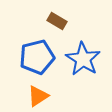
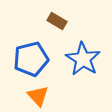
blue pentagon: moved 6 px left, 2 px down
orange triangle: rotated 40 degrees counterclockwise
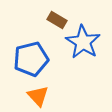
brown rectangle: moved 1 px up
blue star: moved 17 px up
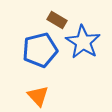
blue pentagon: moved 9 px right, 9 px up
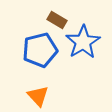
blue star: rotated 8 degrees clockwise
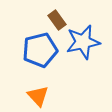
brown rectangle: rotated 24 degrees clockwise
blue star: rotated 20 degrees clockwise
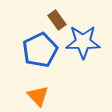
blue star: rotated 12 degrees clockwise
blue pentagon: rotated 12 degrees counterclockwise
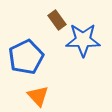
blue star: moved 2 px up
blue pentagon: moved 14 px left, 7 px down
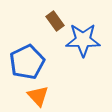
brown rectangle: moved 2 px left, 1 px down
blue pentagon: moved 1 px right, 5 px down
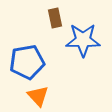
brown rectangle: moved 3 px up; rotated 24 degrees clockwise
blue pentagon: rotated 16 degrees clockwise
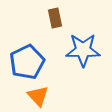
blue star: moved 10 px down
blue pentagon: rotated 16 degrees counterclockwise
